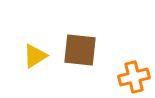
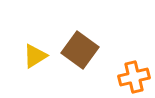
brown square: rotated 30 degrees clockwise
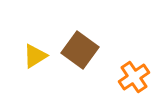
orange cross: rotated 20 degrees counterclockwise
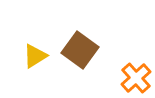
orange cross: moved 2 px right, 1 px down; rotated 8 degrees counterclockwise
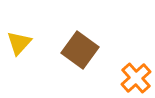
yellow triangle: moved 16 px left, 13 px up; rotated 16 degrees counterclockwise
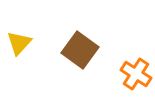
orange cross: moved 4 px up; rotated 16 degrees counterclockwise
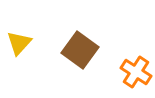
orange cross: moved 2 px up
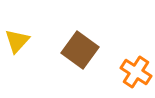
yellow triangle: moved 2 px left, 2 px up
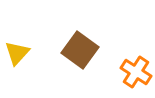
yellow triangle: moved 12 px down
